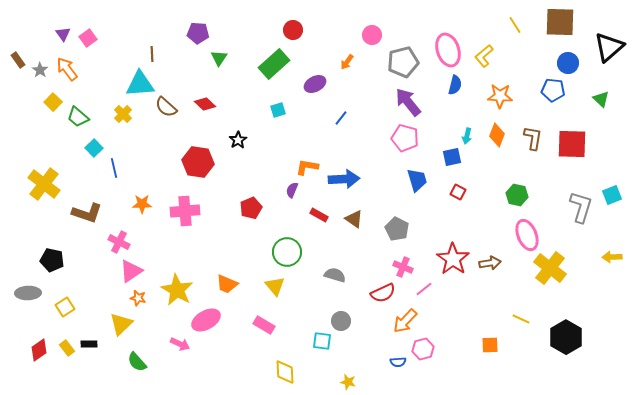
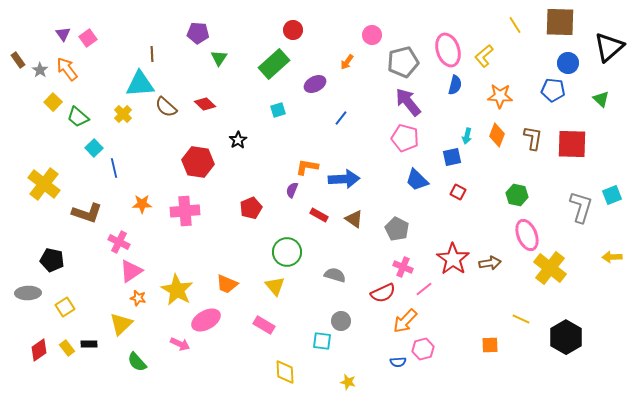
blue trapezoid at (417, 180): rotated 150 degrees clockwise
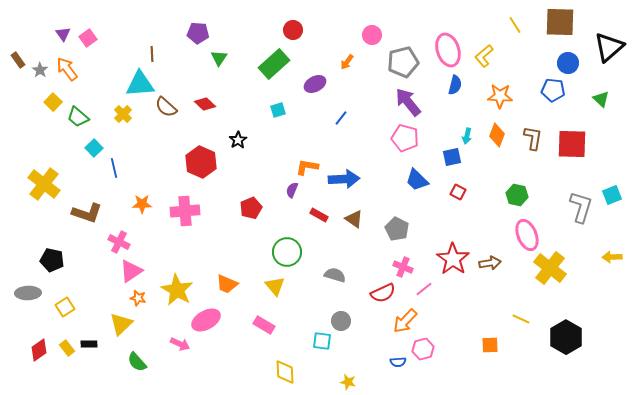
red hexagon at (198, 162): moved 3 px right; rotated 16 degrees clockwise
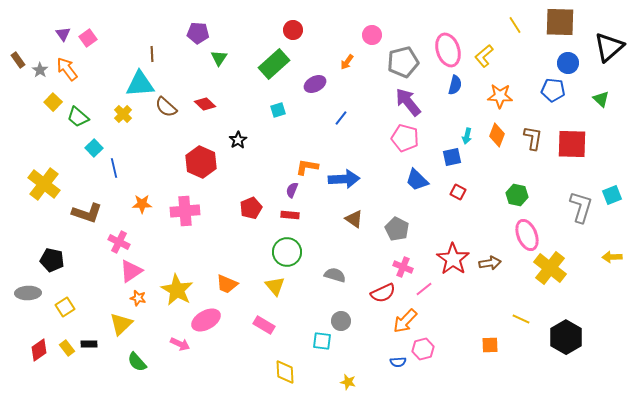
red rectangle at (319, 215): moved 29 px left; rotated 24 degrees counterclockwise
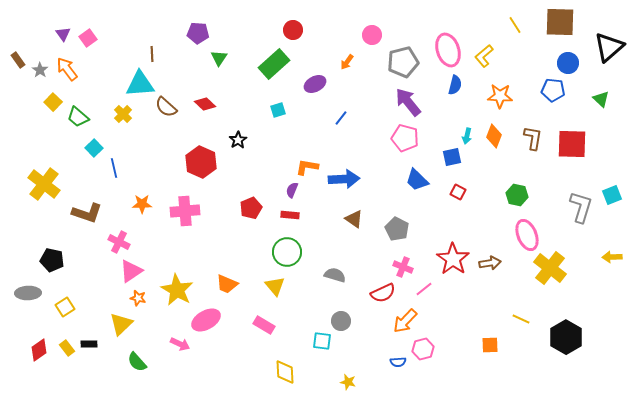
orange diamond at (497, 135): moved 3 px left, 1 px down
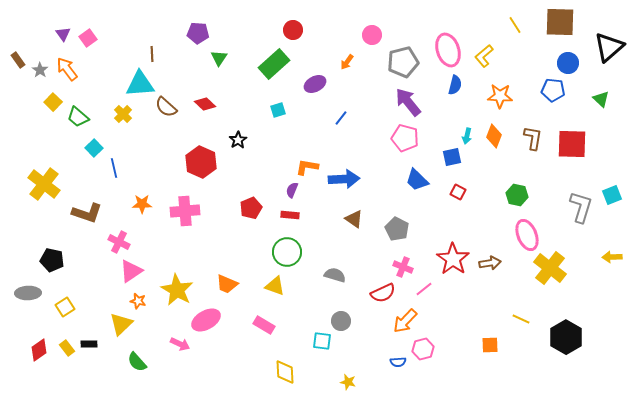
yellow triangle at (275, 286): rotated 30 degrees counterclockwise
orange star at (138, 298): moved 3 px down
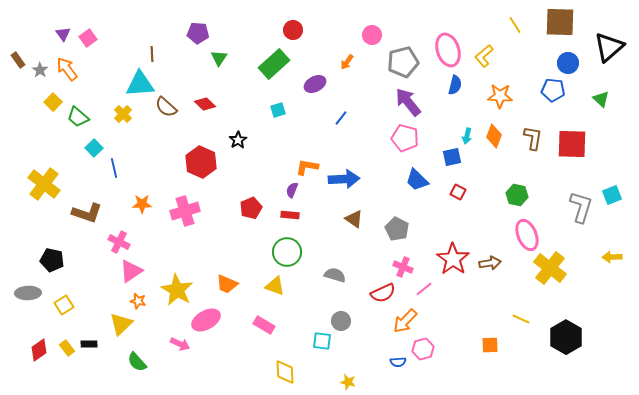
pink cross at (185, 211): rotated 12 degrees counterclockwise
yellow square at (65, 307): moved 1 px left, 2 px up
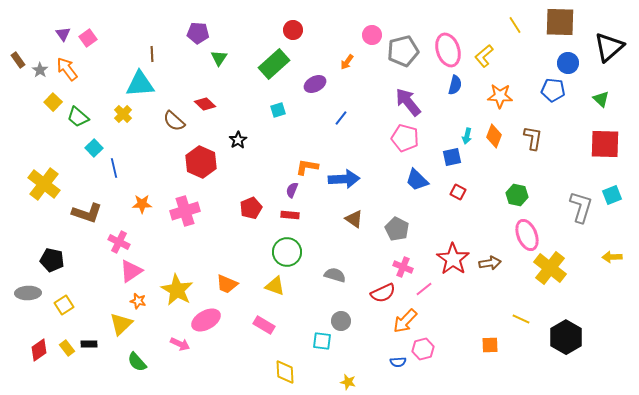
gray pentagon at (403, 62): moved 11 px up
brown semicircle at (166, 107): moved 8 px right, 14 px down
red square at (572, 144): moved 33 px right
